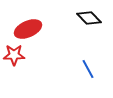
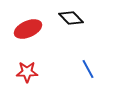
black diamond: moved 18 px left
red star: moved 13 px right, 17 px down
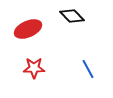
black diamond: moved 1 px right, 2 px up
red star: moved 7 px right, 4 px up
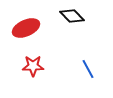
red ellipse: moved 2 px left, 1 px up
red star: moved 1 px left, 2 px up
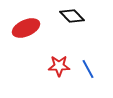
red star: moved 26 px right
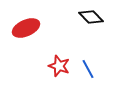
black diamond: moved 19 px right, 1 px down
red star: rotated 20 degrees clockwise
